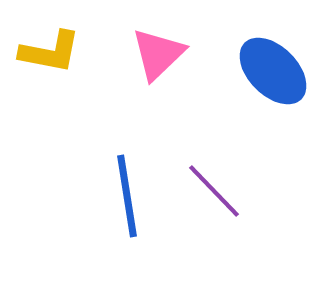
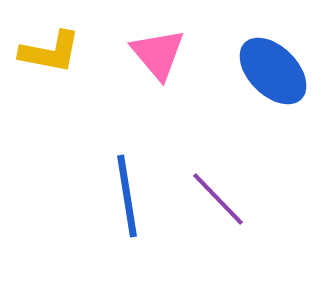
pink triangle: rotated 26 degrees counterclockwise
purple line: moved 4 px right, 8 px down
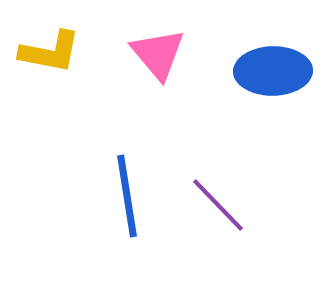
blue ellipse: rotated 46 degrees counterclockwise
purple line: moved 6 px down
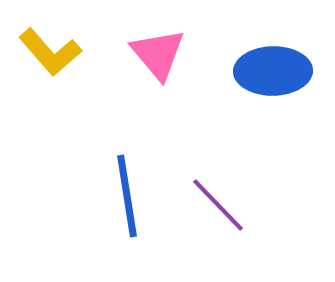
yellow L-shape: rotated 38 degrees clockwise
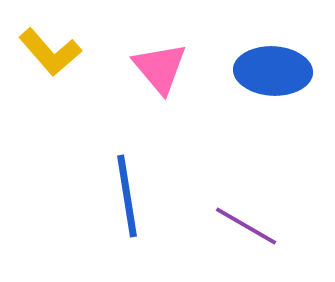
pink triangle: moved 2 px right, 14 px down
blue ellipse: rotated 4 degrees clockwise
purple line: moved 28 px right, 21 px down; rotated 16 degrees counterclockwise
